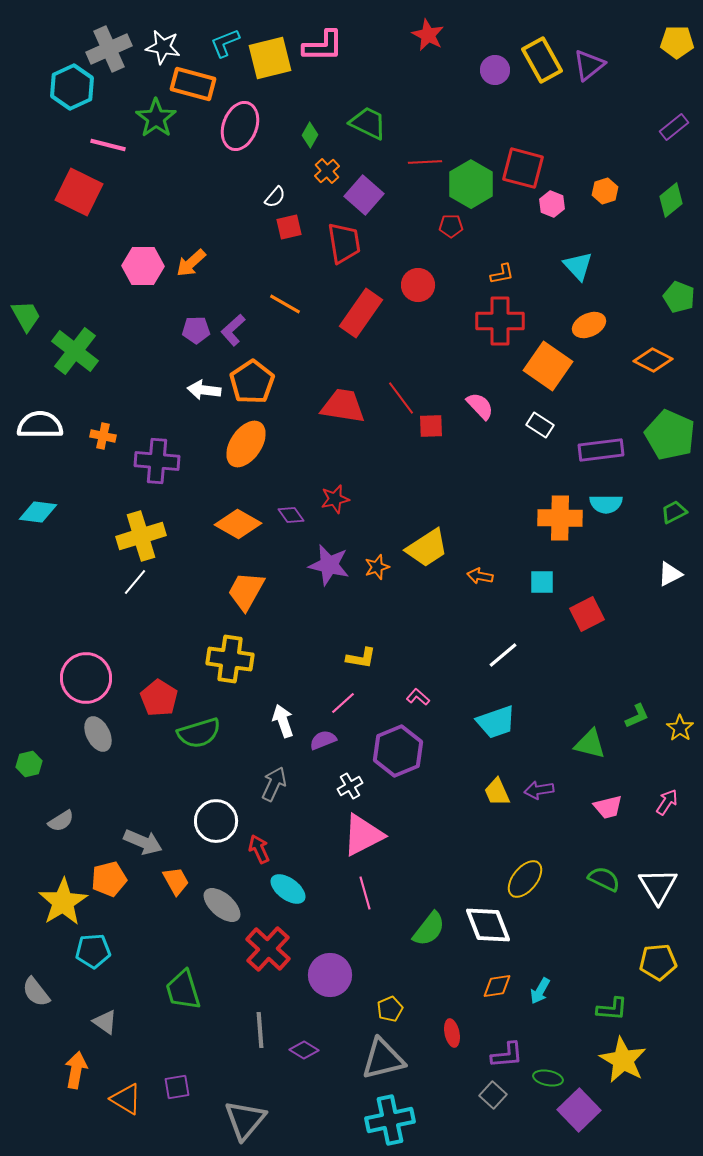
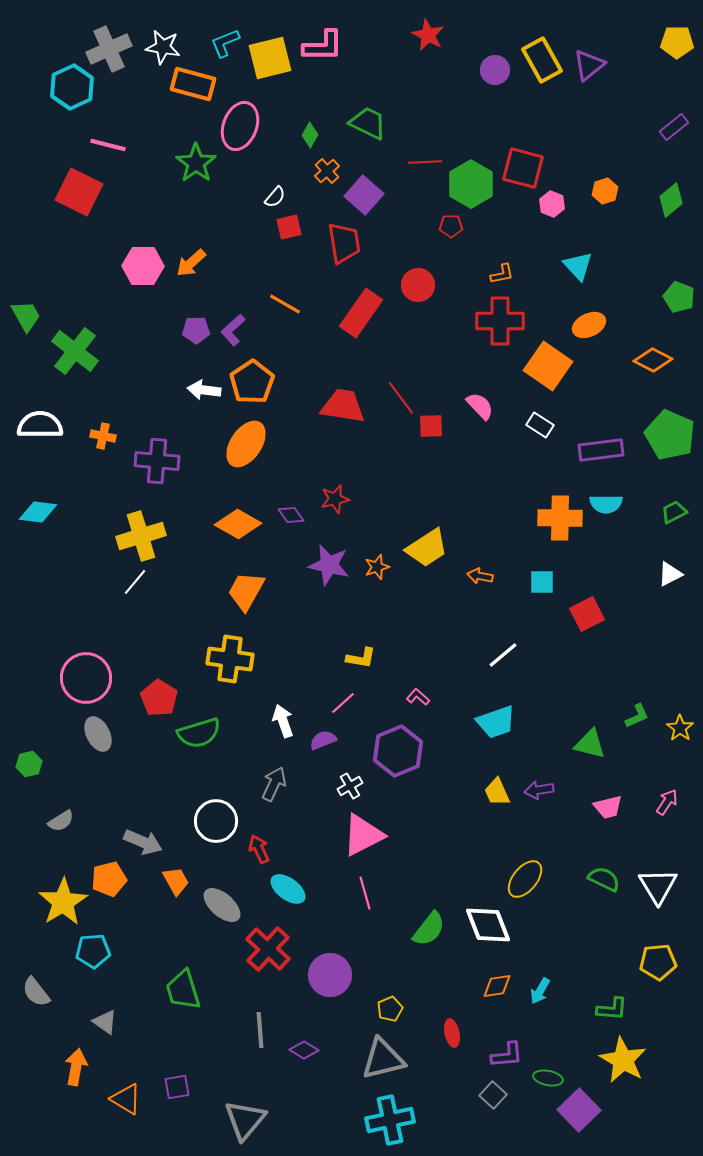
green star at (156, 118): moved 40 px right, 45 px down
orange arrow at (76, 1070): moved 3 px up
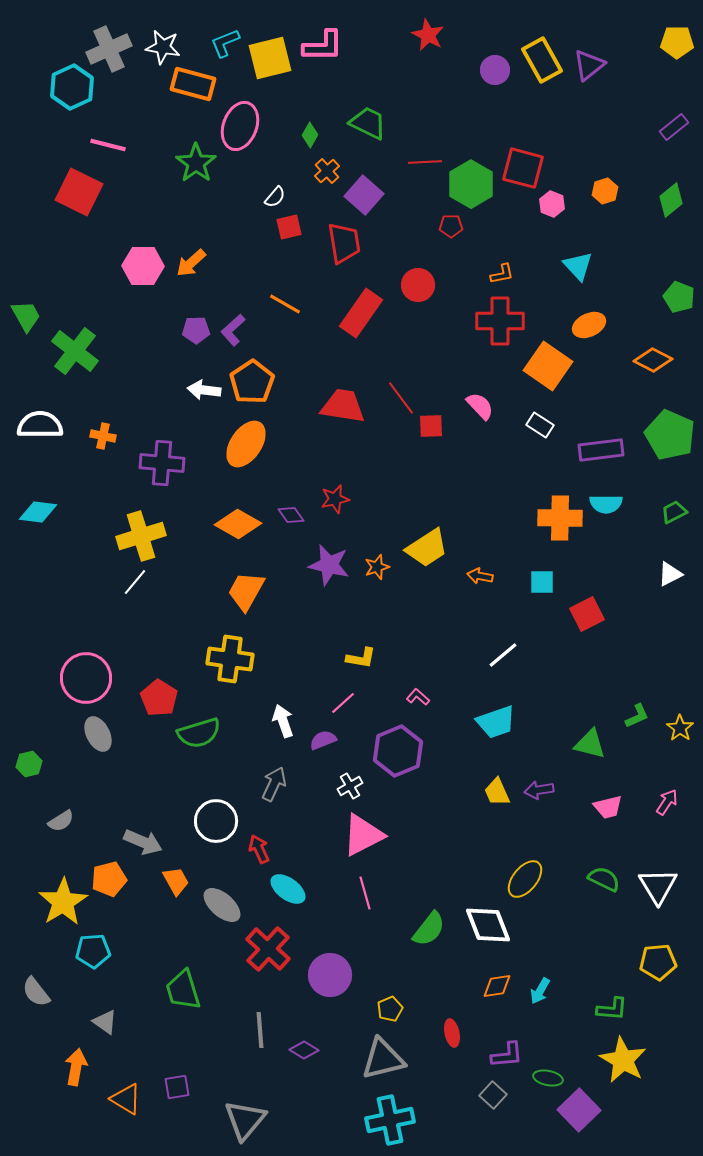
purple cross at (157, 461): moved 5 px right, 2 px down
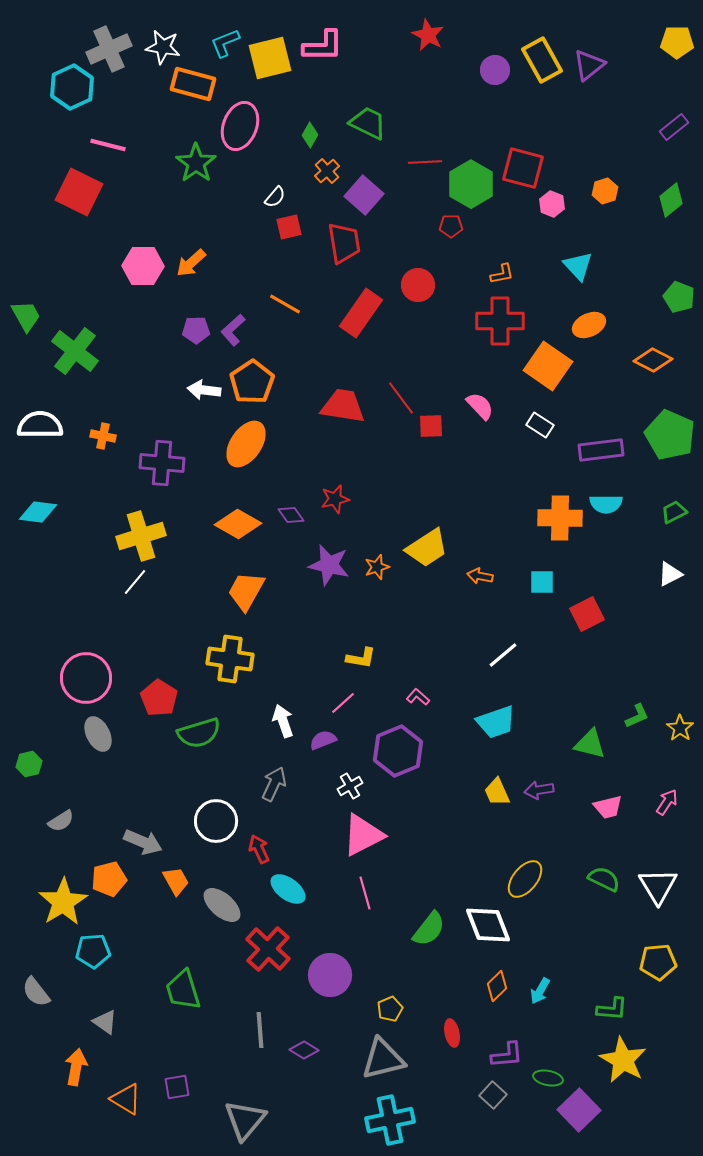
orange diamond at (497, 986): rotated 36 degrees counterclockwise
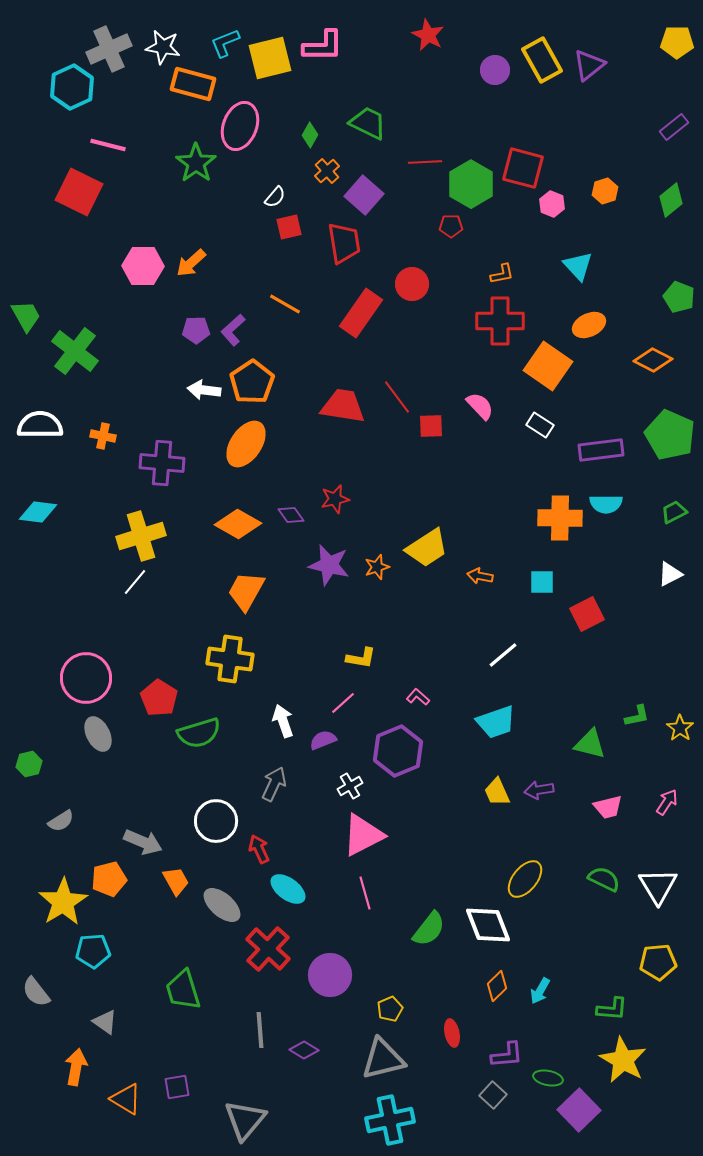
red circle at (418, 285): moved 6 px left, 1 px up
red line at (401, 398): moved 4 px left, 1 px up
green L-shape at (637, 716): rotated 12 degrees clockwise
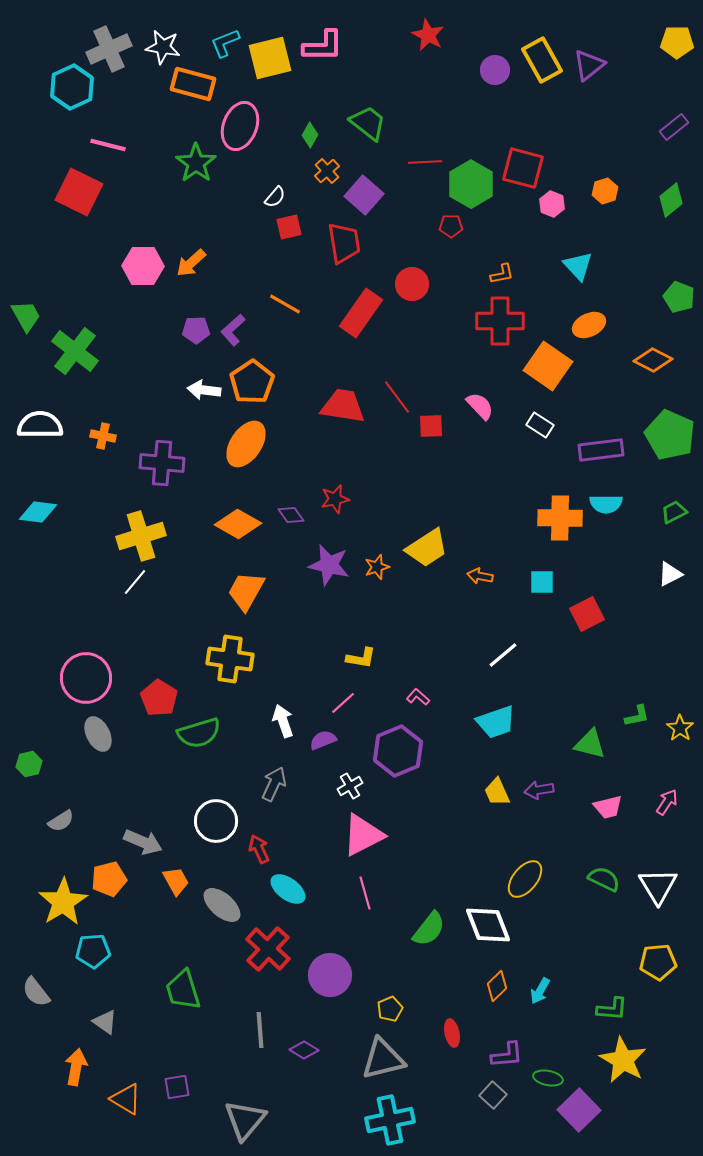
green trapezoid at (368, 123): rotated 12 degrees clockwise
